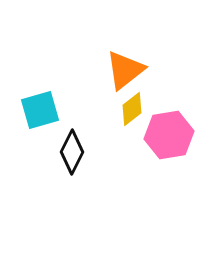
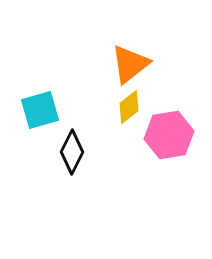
orange triangle: moved 5 px right, 6 px up
yellow diamond: moved 3 px left, 2 px up
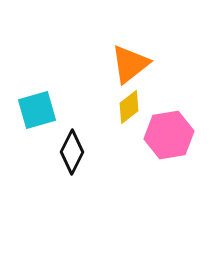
cyan square: moved 3 px left
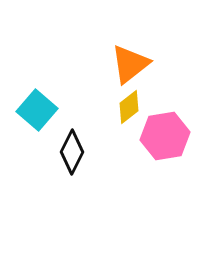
cyan square: rotated 33 degrees counterclockwise
pink hexagon: moved 4 px left, 1 px down
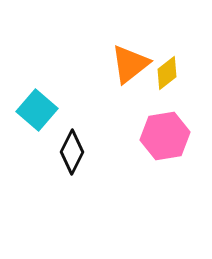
yellow diamond: moved 38 px right, 34 px up
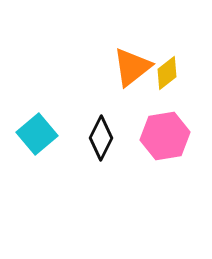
orange triangle: moved 2 px right, 3 px down
cyan square: moved 24 px down; rotated 9 degrees clockwise
black diamond: moved 29 px right, 14 px up
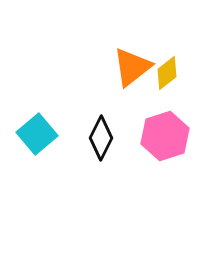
pink hexagon: rotated 9 degrees counterclockwise
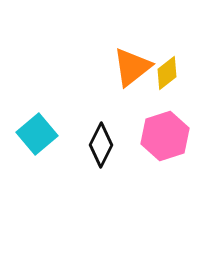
black diamond: moved 7 px down
